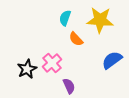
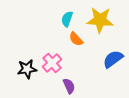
cyan semicircle: moved 2 px right, 1 px down
blue semicircle: moved 1 px right, 1 px up
black star: rotated 18 degrees clockwise
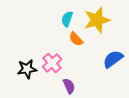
yellow star: moved 3 px left; rotated 20 degrees counterclockwise
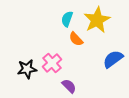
yellow star: rotated 12 degrees counterclockwise
purple semicircle: rotated 21 degrees counterclockwise
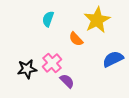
cyan semicircle: moved 19 px left
blue semicircle: rotated 10 degrees clockwise
purple semicircle: moved 2 px left, 5 px up
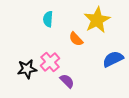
cyan semicircle: rotated 14 degrees counterclockwise
pink cross: moved 2 px left, 1 px up
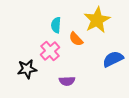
cyan semicircle: moved 8 px right, 6 px down
pink cross: moved 11 px up
purple semicircle: rotated 133 degrees clockwise
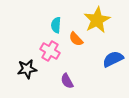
pink cross: rotated 18 degrees counterclockwise
purple semicircle: rotated 63 degrees clockwise
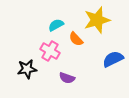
yellow star: rotated 12 degrees clockwise
cyan semicircle: rotated 56 degrees clockwise
purple semicircle: moved 3 px up; rotated 42 degrees counterclockwise
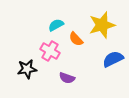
yellow star: moved 5 px right, 5 px down
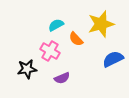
yellow star: moved 1 px left, 1 px up
purple semicircle: moved 5 px left; rotated 42 degrees counterclockwise
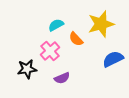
pink cross: rotated 18 degrees clockwise
